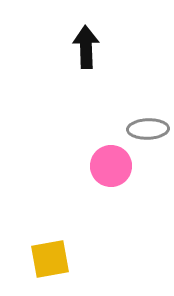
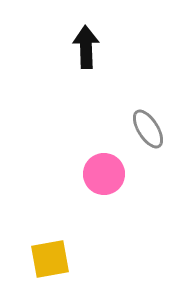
gray ellipse: rotated 60 degrees clockwise
pink circle: moved 7 px left, 8 px down
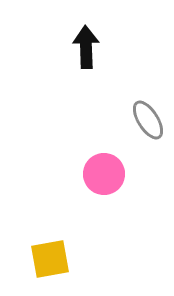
gray ellipse: moved 9 px up
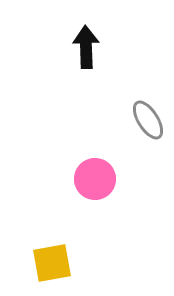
pink circle: moved 9 px left, 5 px down
yellow square: moved 2 px right, 4 px down
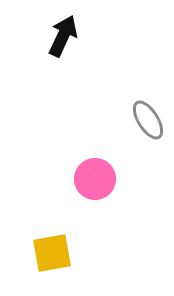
black arrow: moved 23 px left, 11 px up; rotated 27 degrees clockwise
yellow square: moved 10 px up
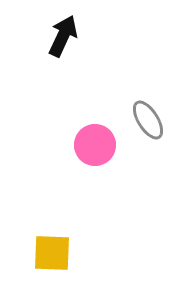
pink circle: moved 34 px up
yellow square: rotated 12 degrees clockwise
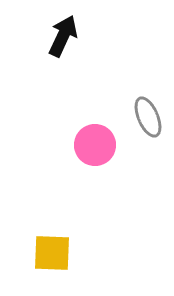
gray ellipse: moved 3 px up; rotated 9 degrees clockwise
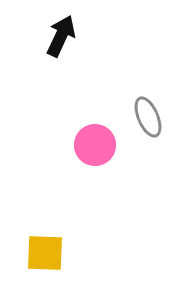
black arrow: moved 2 px left
yellow square: moved 7 px left
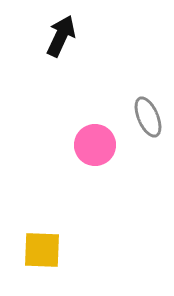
yellow square: moved 3 px left, 3 px up
